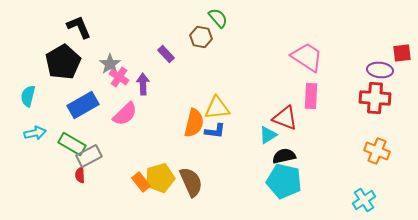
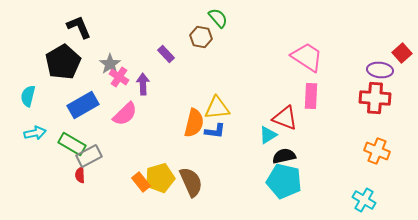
red square: rotated 36 degrees counterclockwise
cyan cross: rotated 25 degrees counterclockwise
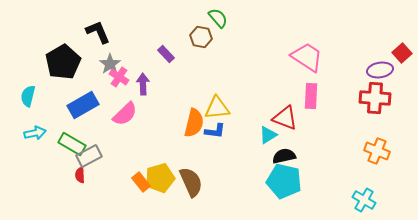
black L-shape: moved 19 px right, 5 px down
purple ellipse: rotated 15 degrees counterclockwise
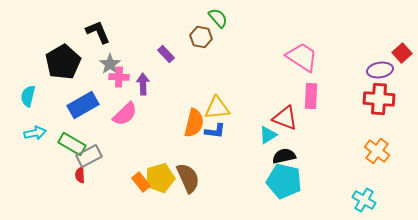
pink trapezoid: moved 5 px left
pink cross: rotated 30 degrees counterclockwise
red cross: moved 4 px right, 1 px down
orange cross: rotated 15 degrees clockwise
brown semicircle: moved 3 px left, 4 px up
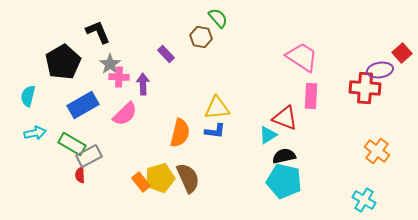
red cross: moved 14 px left, 11 px up
orange semicircle: moved 14 px left, 10 px down
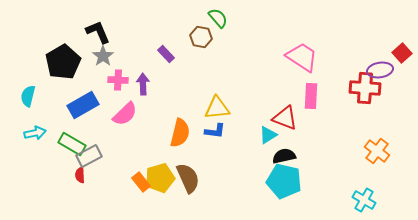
gray star: moved 7 px left, 8 px up
pink cross: moved 1 px left, 3 px down
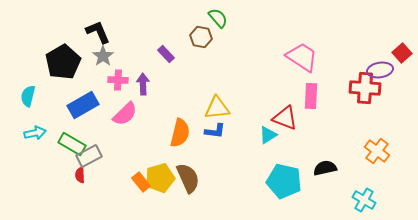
black semicircle: moved 41 px right, 12 px down
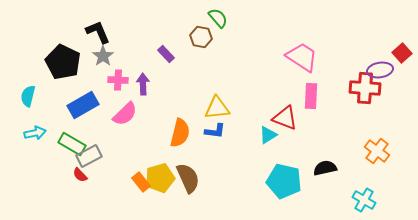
black pentagon: rotated 16 degrees counterclockwise
red semicircle: rotated 42 degrees counterclockwise
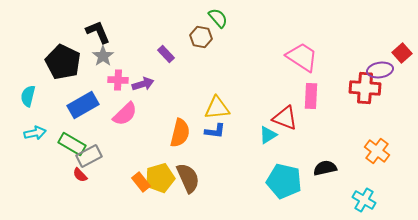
purple arrow: rotated 75 degrees clockwise
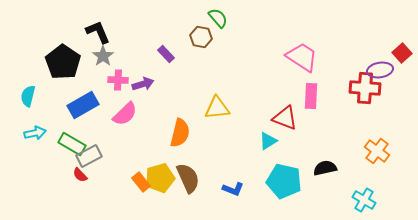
black pentagon: rotated 8 degrees clockwise
blue L-shape: moved 18 px right, 58 px down; rotated 15 degrees clockwise
cyan triangle: moved 6 px down
